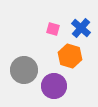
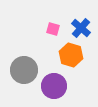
orange hexagon: moved 1 px right, 1 px up
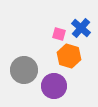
pink square: moved 6 px right, 5 px down
orange hexagon: moved 2 px left, 1 px down
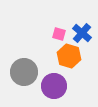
blue cross: moved 1 px right, 5 px down
gray circle: moved 2 px down
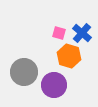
pink square: moved 1 px up
purple circle: moved 1 px up
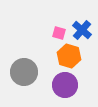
blue cross: moved 3 px up
purple circle: moved 11 px right
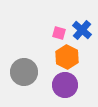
orange hexagon: moved 2 px left, 1 px down; rotated 10 degrees clockwise
